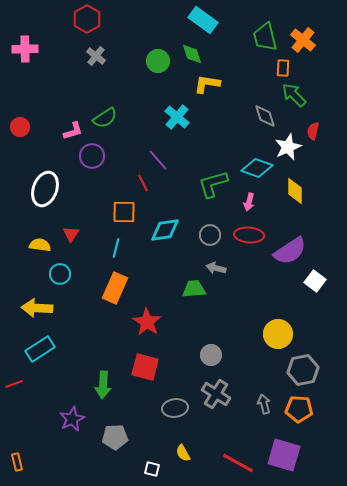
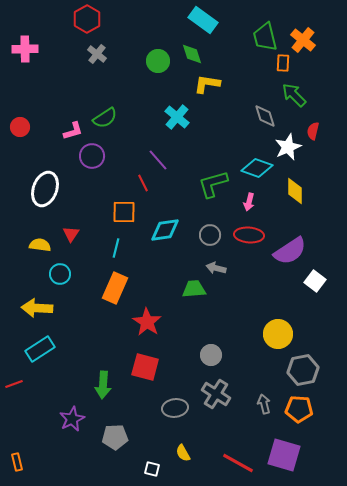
gray cross at (96, 56): moved 1 px right, 2 px up
orange rectangle at (283, 68): moved 5 px up
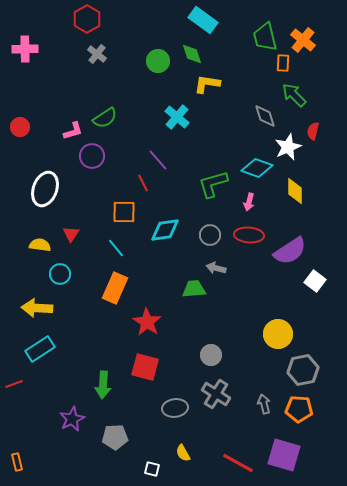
cyan line at (116, 248): rotated 54 degrees counterclockwise
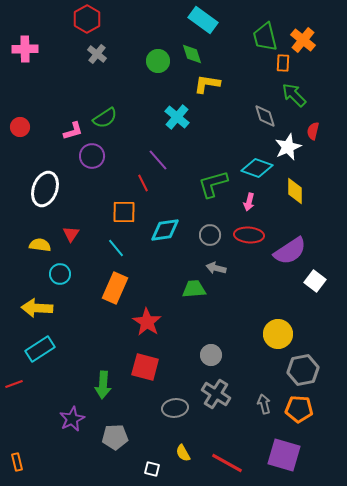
red line at (238, 463): moved 11 px left
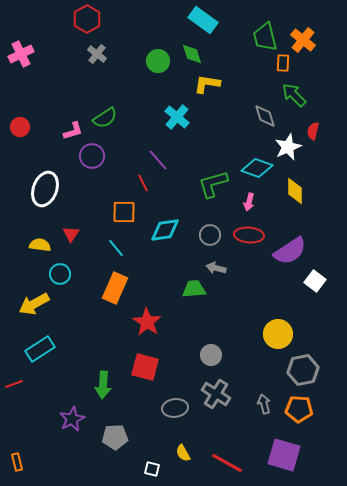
pink cross at (25, 49): moved 4 px left, 5 px down; rotated 25 degrees counterclockwise
yellow arrow at (37, 308): moved 3 px left, 4 px up; rotated 32 degrees counterclockwise
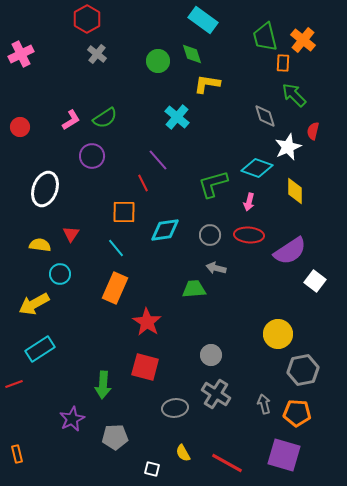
pink L-shape at (73, 131): moved 2 px left, 11 px up; rotated 15 degrees counterclockwise
orange pentagon at (299, 409): moved 2 px left, 4 px down
orange rectangle at (17, 462): moved 8 px up
